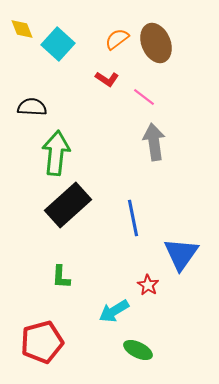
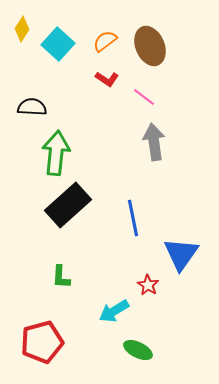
yellow diamond: rotated 55 degrees clockwise
orange semicircle: moved 12 px left, 2 px down
brown ellipse: moved 6 px left, 3 px down
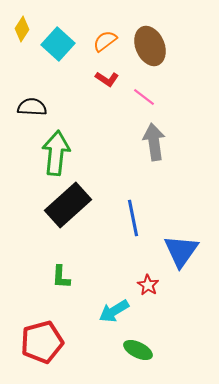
blue triangle: moved 3 px up
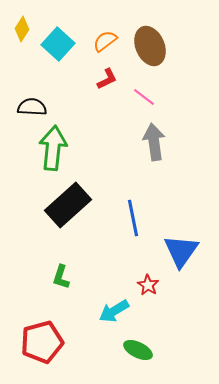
red L-shape: rotated 60 degrees counterclockwise
green arrow: moved 3 px left, 5 px up
green L-shape: rotated 15 degrees clockwise
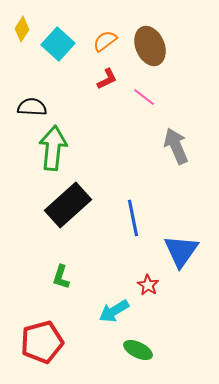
gray arrow: moved 22 px right, 4 px down; rotated 15 degrees counterclockwise
